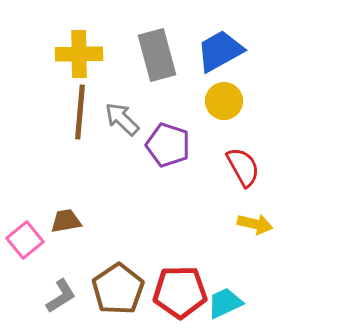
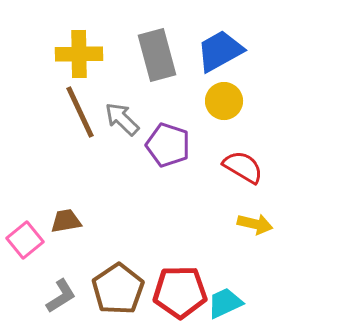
brown line: rotated 30 degrees counterclockwise
red semicircle: rotated 30 degrees counterclockwise
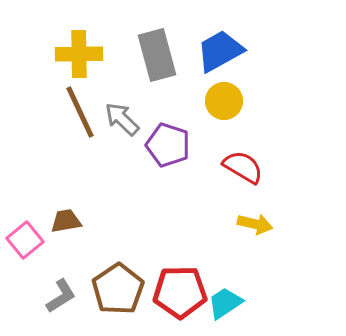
cyan trapezoid: rotated 9 degrees counterclockwise
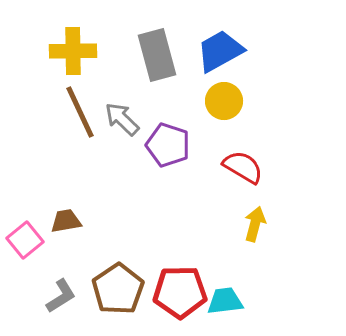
yellow cross: moved 6 px left, 3 px up
yellow arrow: rotated 88 degrees counterclockwise
cyan trapezoid: moved 2 px up; rotated 27 degrees clockwise
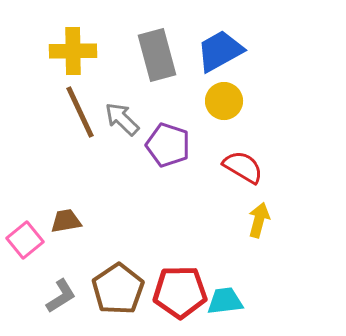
yellow arrow: moved 4 px right, 4 px up
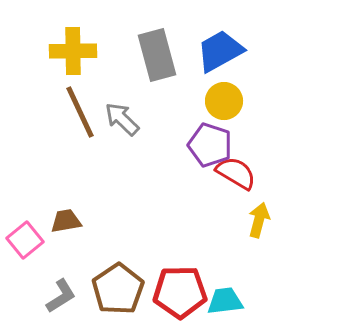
purple pentagon: moved 42 px right
red semicircle: moved 7 px left, 6 px down
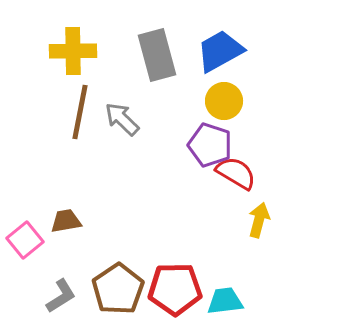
brown line: rotated 36 degrees clockwise
red pentagon: moved 5 px left, 3 px up
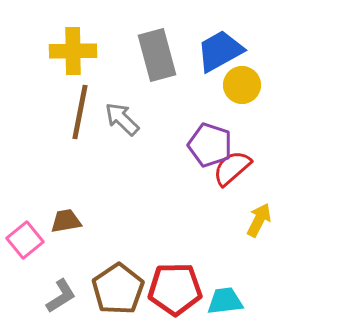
yellow circle: moved 18 px right, 16 px up
red semicircle: moved 4 px left, 5 px up; rotated 72 degrees counterclockwise
yellow arrow: rotated 12 degrees clockwise
